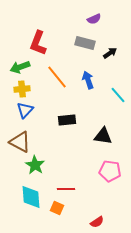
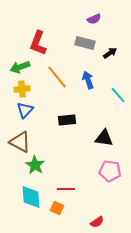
black triangle: moved 1 px right, 2 px down
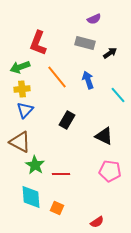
black rectangle: rotated 54 degrees counterclockwise
black triangle: moved 2 px up; rotated 18 degrees clockwise
red line: moved 5 px left, 15 px up
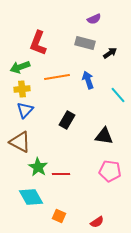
orange line: rotated 60 degrees counterclockwise
black triangle: rotated 18 degrees counterclockwise
green star: moved 3 px right, 2 px down
cyan diamond: rotated 25 degrees counterclockwise
orange square: moved 2 px right, 8 px down
